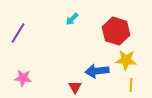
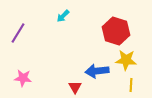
cyan arrow: moved 9 px left, 3 px up
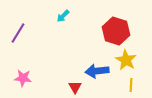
yellow star: rotated 25 degrees clockwise
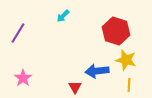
yellow star: rotated 15 degrees counterclockwise
pink star: rotated 30 degrees clockwise
yellow line: moved 2 px left
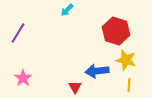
cyan arrow: moved 4 px right, 6 px up
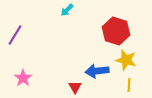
purple line: moved 3 px left, 2 px down
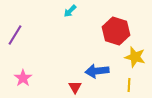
cyan arrow: moved 3 px right, 1 px down
yellow star: moved 9 px right, 3 px up
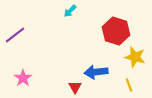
purple line: rotated 20 degrees clockwise
blue arrow: moved 1 px left, 1 px down
yellow line: rotated 24 degrees counterclockwise
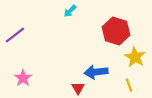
yellow star: rotated 15 degrees clockwise
red triangle: moved 3 px right, 1 px down
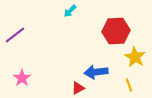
red hexagon: rotated 20 degrees counterclockwise
pink star: moved 1 px left
red triangle: rotated 32 degrees clockwise
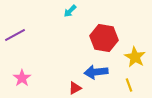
red hexagon: moved 12 px left, 7 px down; rotated 12 degrees clockwise
purple line: rotated 10 degrees clockwise
red triangle: moved 3 px left
